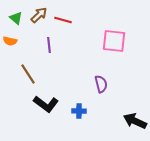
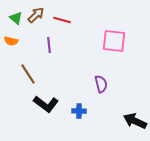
brown arrow: moved 3 px left
red line: moved 1 px left
orange semicircle: moved 1 px right
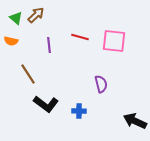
red line: moved 18 px right, 17 px down
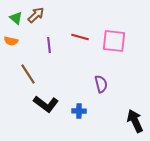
black arrow: rotated 40 degrees clockwise
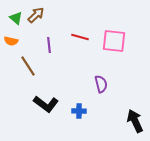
brown line: moved 8 px up
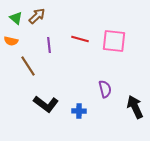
brown arrow: moved 1 px right, 1 px down
red line: moved 2 px down
purple semicircle: moved 4 px right, 5 px down
black arrow: moved 14 px up
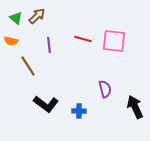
red line: moved 3 px right
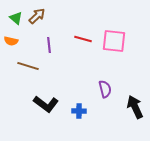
brown line: rotated 40 degrees counterclockwise
